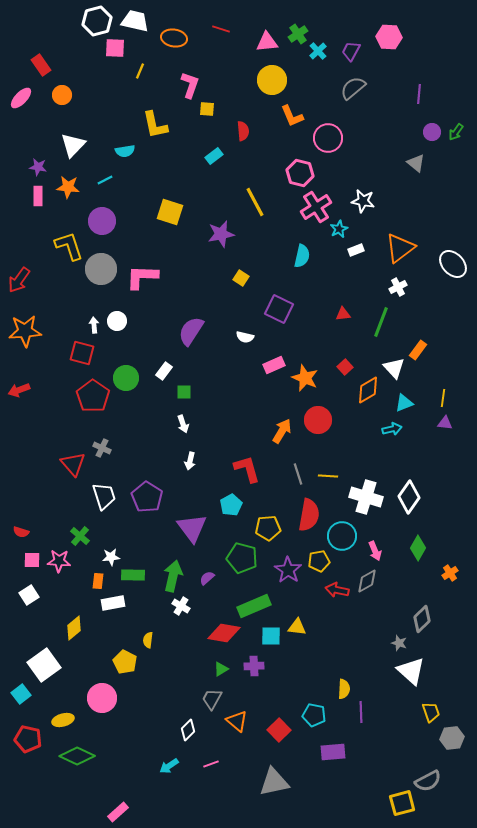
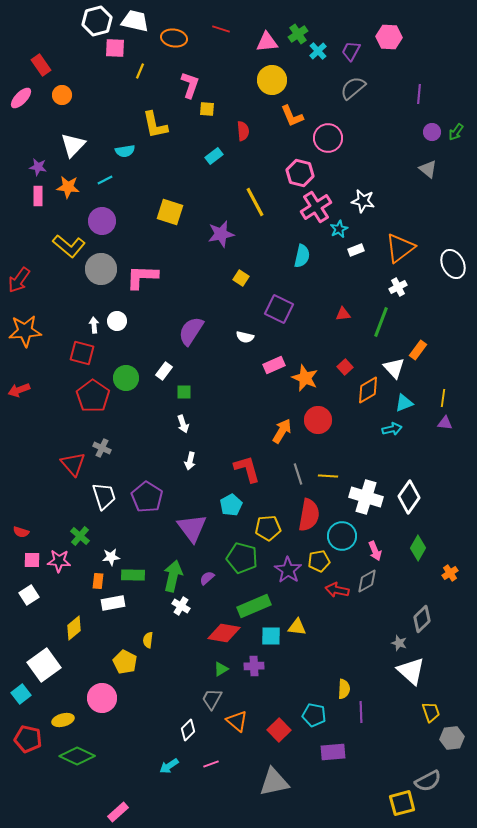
gray triangle at (416, 163): moved 12 px right, 6 px down
yellow L-shape at (69, 246): rotated 148 degrees clockwise
white ellipse at (453, 264): rotated 16 degrees clockwise
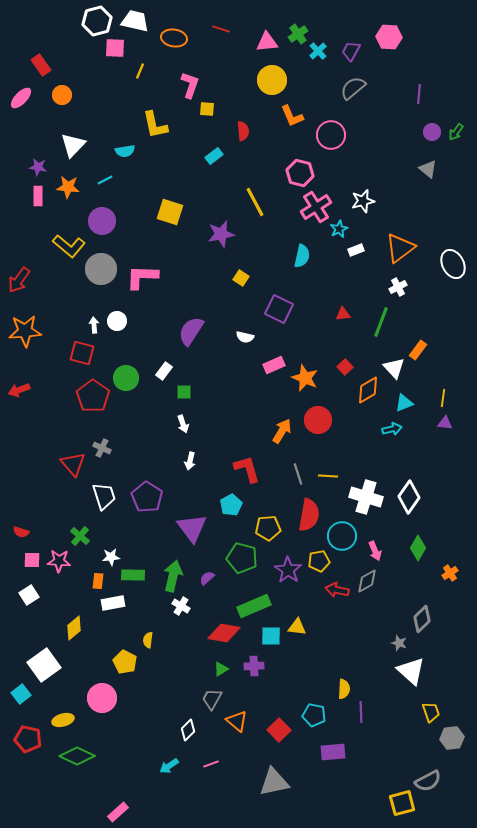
pink circle at (328, 138): moved 3 px right, 3 px up
white star at (363, 201): rotated 25 degrees counterclockwise
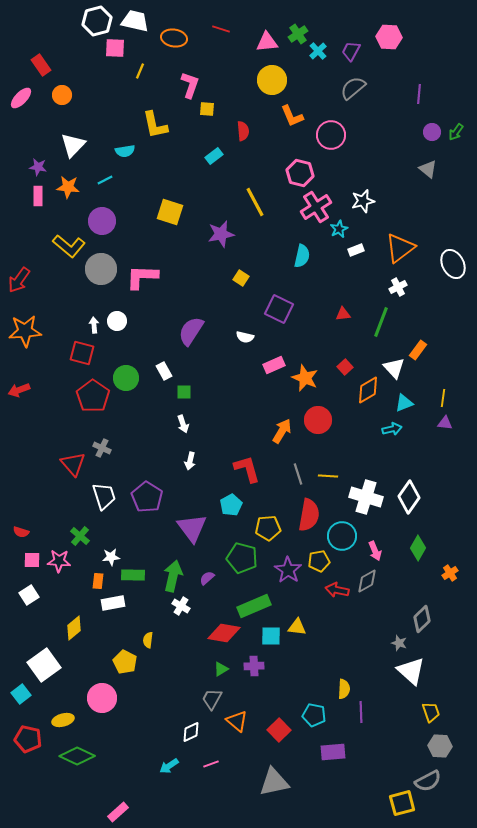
white rectangle at (164, 371): rotated 66 degrees counterclockwise
white diamond at (188, 730): moved 3 px right, 2 px down; rotated 20 degrees clockwise
gray hexagon at (452, 738): moved 12 px left, 8 px down; rotated 10 degrees clockwise
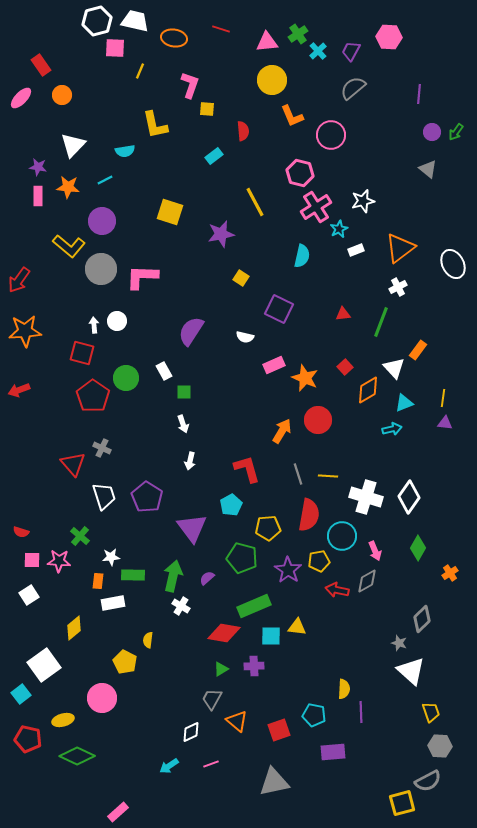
red square at (279, 730): rotated 25 degrees clockwise
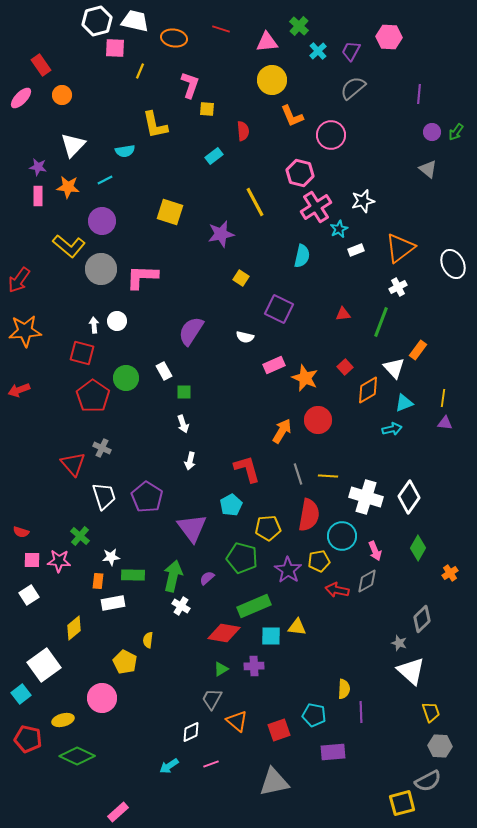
green cross at (298, 34): moved 1 px right, 8 px up; rotated 12 degrees counterclockwise
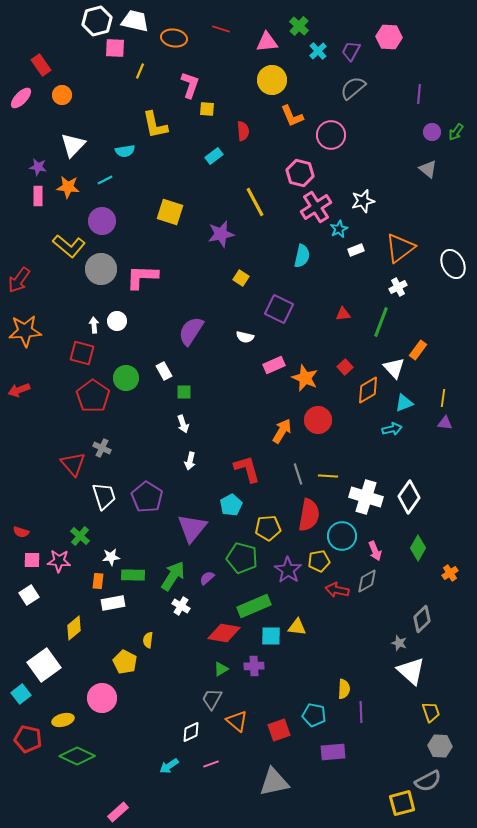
purple triangle at (192, 528): rotated 16 degrees clockwise
green arrow at (173, 576): rotated 20 degrees clockwise
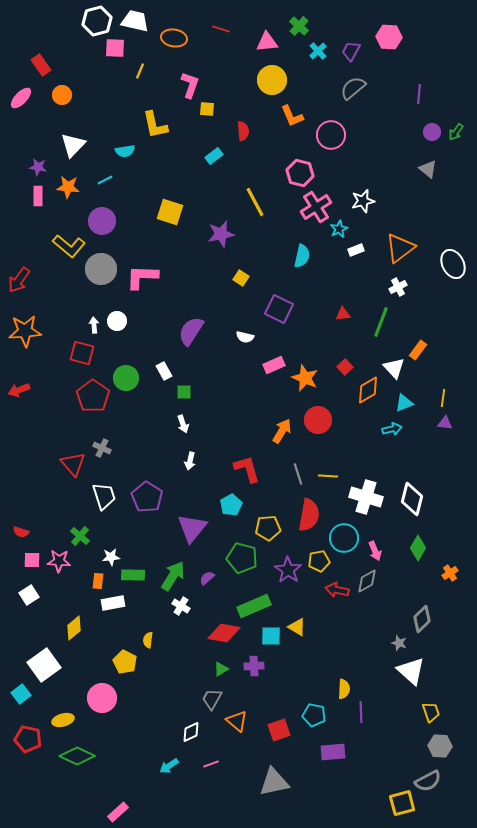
white diamond at (409, 497): moved 3 px right, 2 px down; rotated 20 degrees counterclockwise
cyan circle at (342, 536): moved 2 px right, 2 px down
yellow triangle at (297, 627): rotated 24 degrees clockwise
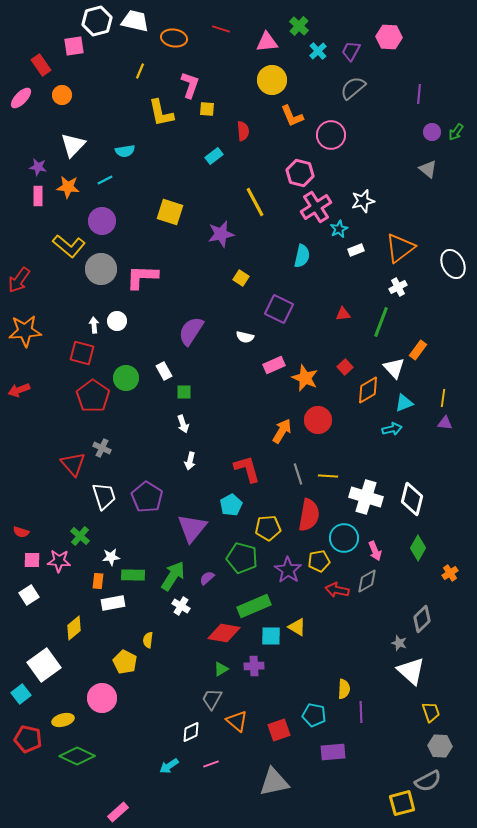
pink square at (115, 48): moved 41 px left, 2 px up; rotated 10 degrees counterclockwise
yellow L-shape at (155, 125): moved 6 px right, 12 px up
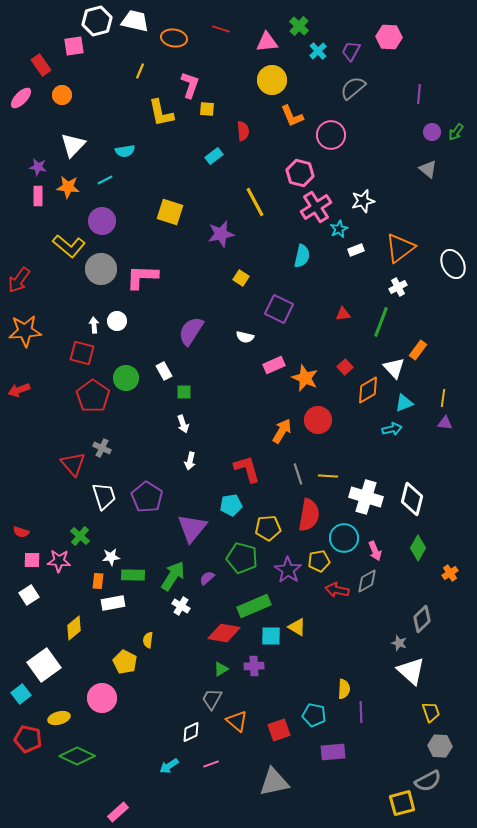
cyan pentagon at (231, 505): rotated 20 degrees clockwise
yellow ellipse at (63, 720): moved 4 px left, 2 px up
